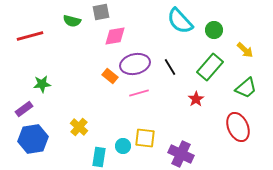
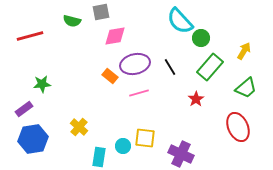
green circle: moved 13 px left, 8 px down
yellow arrow: moved 1 px left, 1 px down; rotated 102 degrees counterclockwise
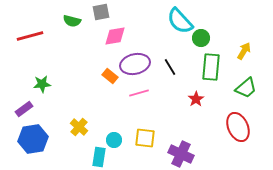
green rectangle: moved 1 px right; rotated 36 degrees counterclockwise
cyan circle: moved 9 px left, 6 px up
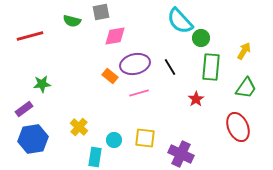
green trapezoid: rotated 15 degrees counterclockwise
cyan rectangle: moved 4 px left
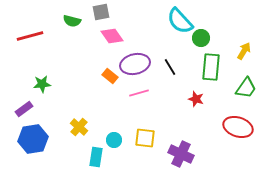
pink diamond: moved 3 px left; rotated 65 degrees clockwise
red star: rotated 21 degrees counterclockwise
red ellipse: rotated 48 degrees counterclockwise
cyan rectangle: moved 1 px right
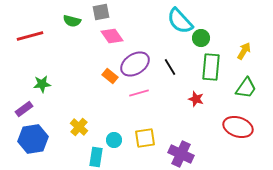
purple ellipse: rotated 20 degrees counterclockwise
yellow square: rotated 15 degrees counterclockwise
